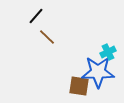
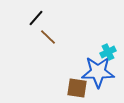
black line: moved 2 px down
brown line: moved 1 px right
brown square: moved 2 px left, 2 px down
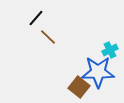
cyan cross: moved 2 px right, 2 px up
brown square: moved 2 px right, 1 px up; rotated 30 degrees clockwise
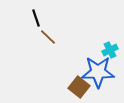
black line: rotated 60 degrees counterclockwise
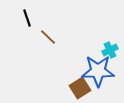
black line: moved 9 px left
blue star: moved 1 px up
brown square: moved 1 px right, 1 px down; rotated 20 degrees clockwise
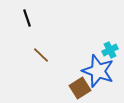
brown line: moved 7 px left, 18 px down
blue star: rotated 20 degrees clockwise
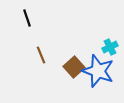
cyan cross: moved 3 px up
brown line: rotated 24 degrees clockwise
brown square: moved 6 px left, 21 px up; rotated 10 degrees counterclockwise
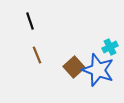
black line: moved 3 px right, 3 px down
brown line: moved 4 px left
blue star: moved 1 px up
